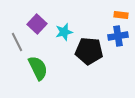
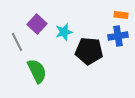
green semicircle: moved 1 px left, 3 px down
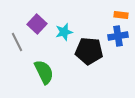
green semicircle: moved 7 px right, 1 px down
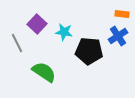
orange rectangle: moved 1 px right, 1 px up
cyan star: rotated 24 degrees clockwise
blue cross: rotated 24 degrees counterclockwise
gray line: moved 1 px down
green semicircle: rotated 30 degrees counterclockwise
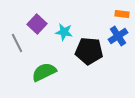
green semicircle: rotated 60 degrees counterclockwise
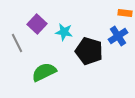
orange rectangle: moved 3 px right, 1 px up
black pentagon: rotated 12 degrees clockwise
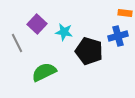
blue cross: rotated 18 degrees clockwise
